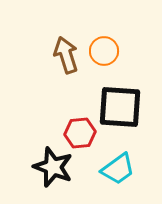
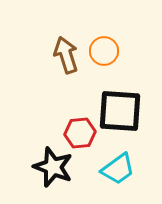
black square: moved 4 px down
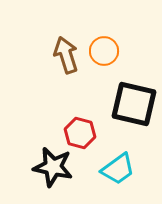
black square: moved 14 px right, 7 px up; rotated 9 degrees clockwise
red hexagon: rotated 20 degrees clockwise
black star: rotated 9 degrees counterclockwise
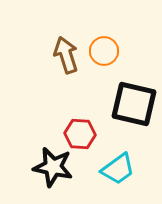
red hexagon: moved 1 px down; rotated 12 degrees counterclockwise
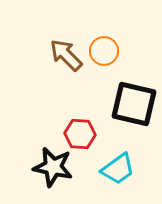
brown arrow: rotated 27 degrees counterclockwise
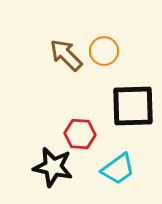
black square: moved 1 px left, 2 px down; rotated 15 degrees counterclockwise
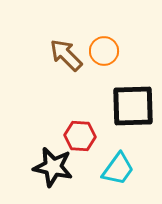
red hexagon: moved 2 px down
cyan trapezoid: rotated 18 degrees counterclockwise
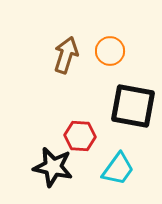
orange circle: moved 6 px right
brown arrow: rotated 63 degrees clockwise
black square: rotated 12 degrees clockwise
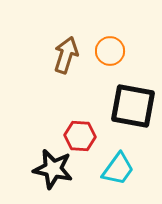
black star: moved 2 px down
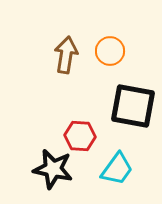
brown arrow: rotated 9 degrees counterclockwise
cyan trapezoid: moved 1 px left
